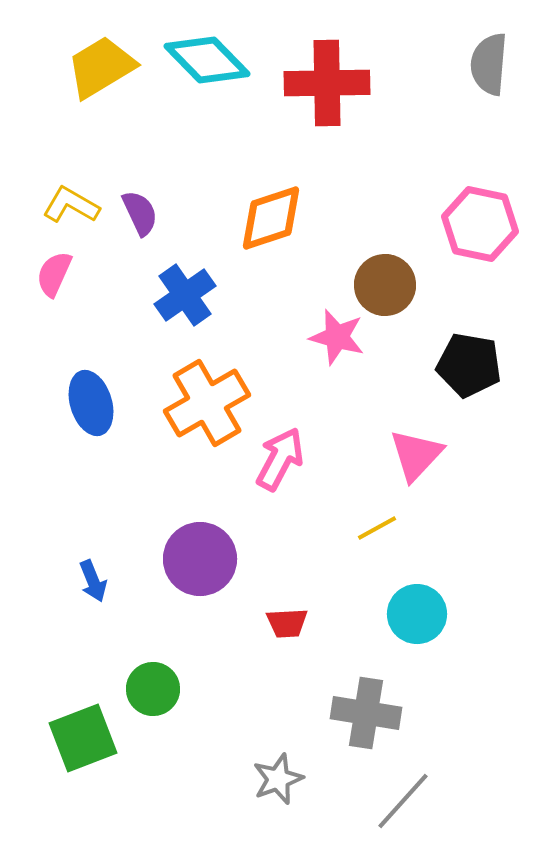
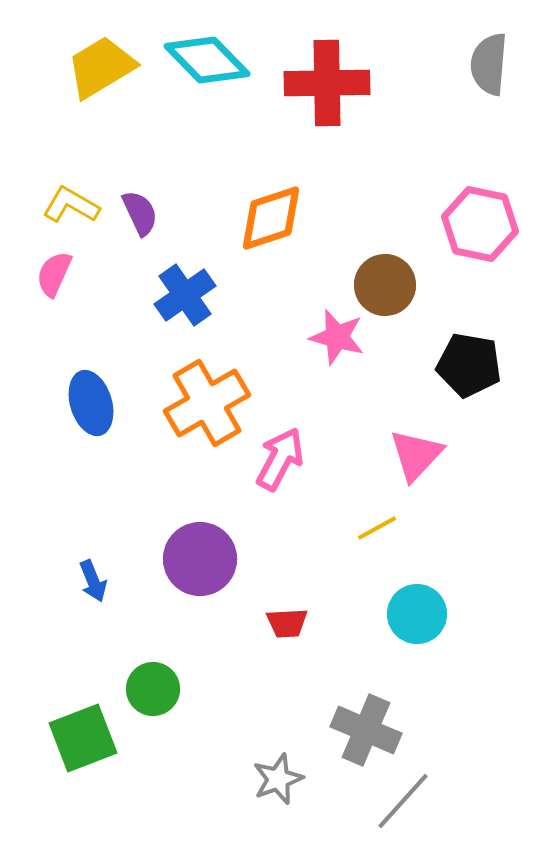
gray cross: moved 17 px down; rotated 14 degrees clockwise
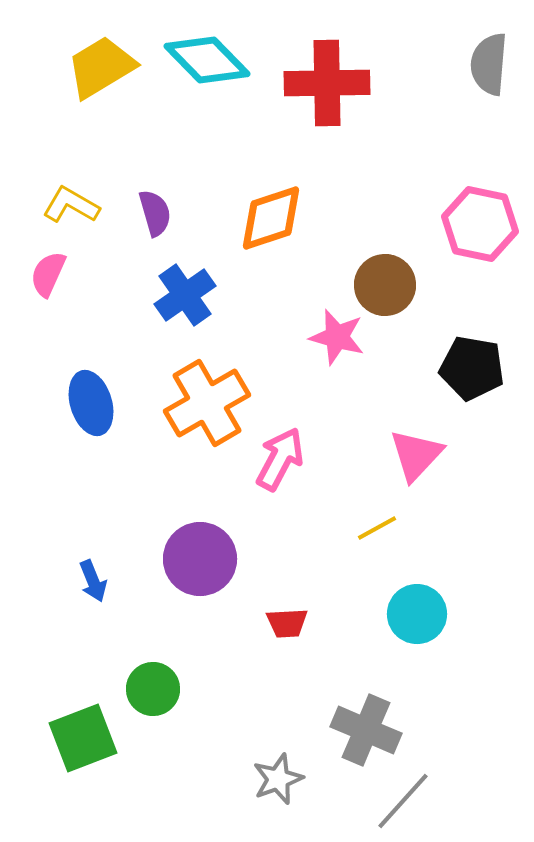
purple semicircle: moved 15 px right; rotated 9 degrees clockwise
pink semicircle: moved 6 px left
black pentagon: moved 3 px right, 3 px down
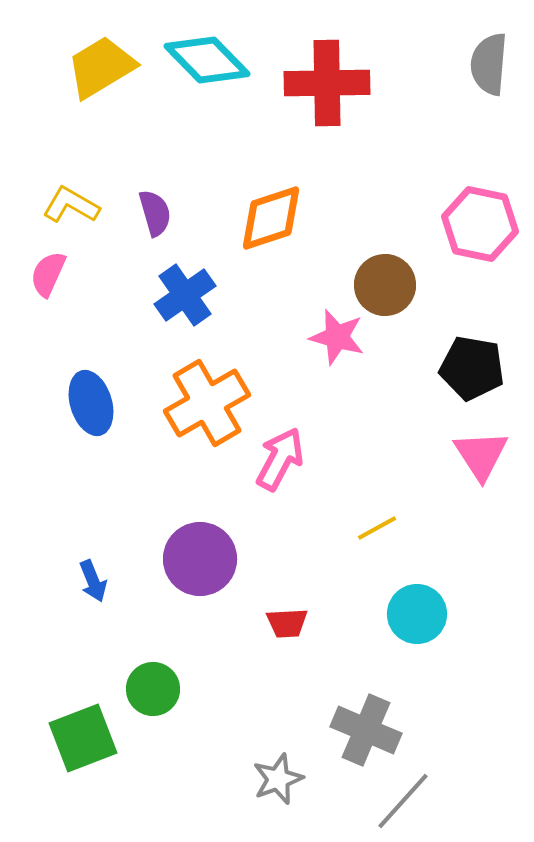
pink triangle: moved 65 px right; rotated 16 degrees counterclockwise
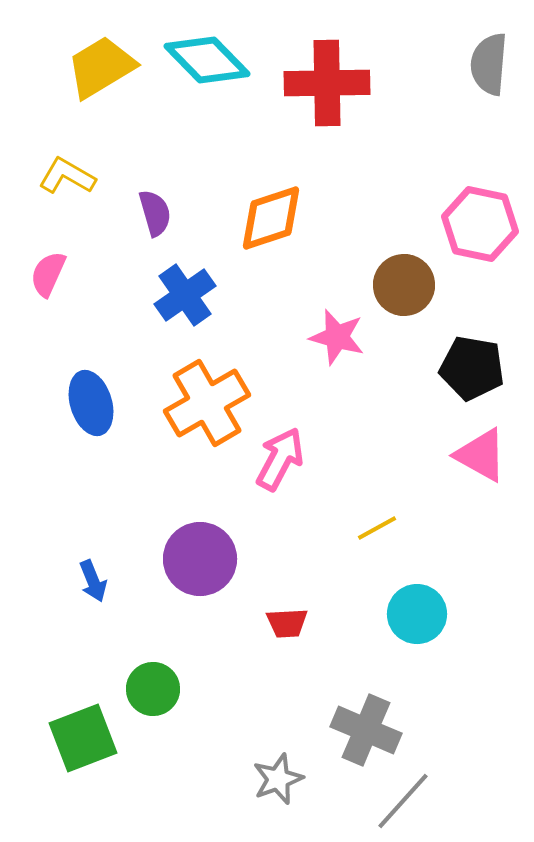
yellow L-shape: moved 4 px left, 29 px up
brown circle: moved 19 px right
pink triangle: rotated 28 degrees counterclockwise
